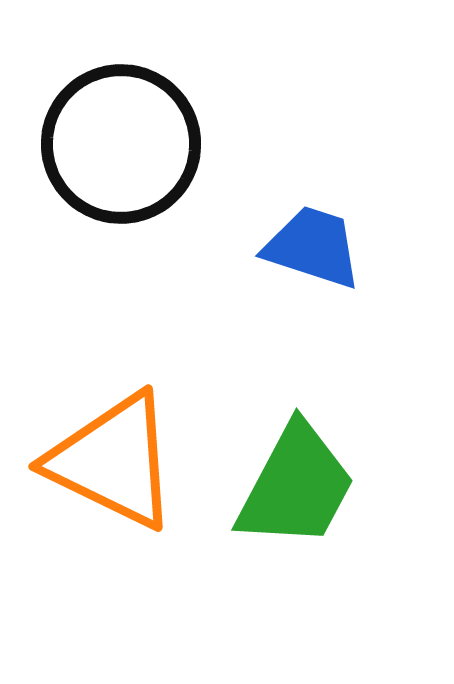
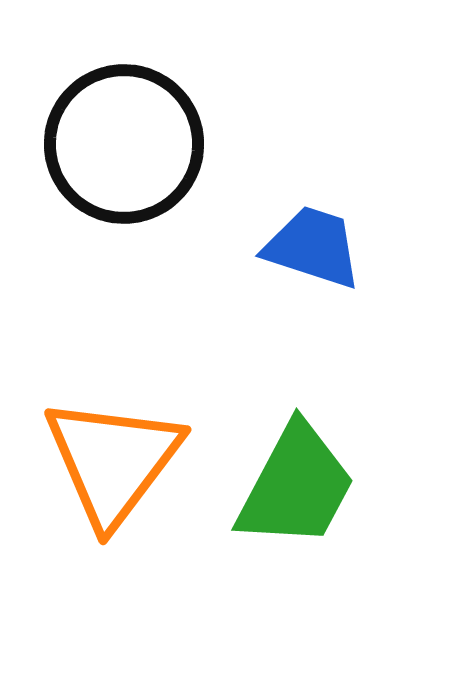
black circle: moved 3 px right
orange triangle: rotated 41 degrees clockwise
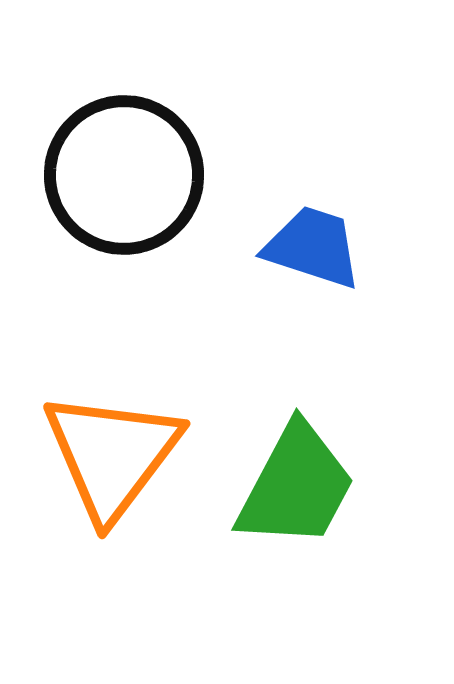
black circle: moved 31 px down
orange triangle: moved 1 px left, 6 px up
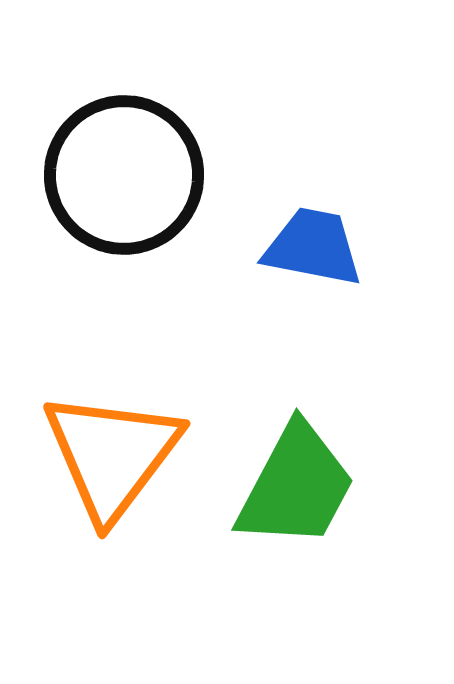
blue trapezoid: rotated 7 degrees counterclockwise
